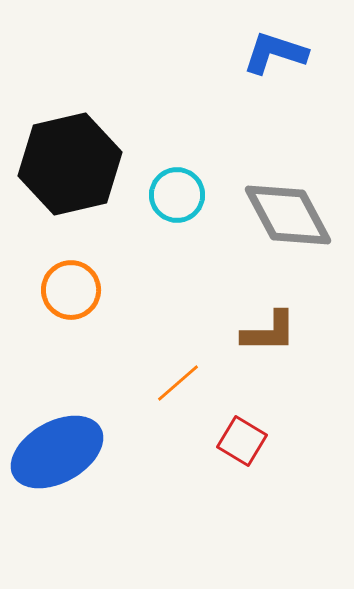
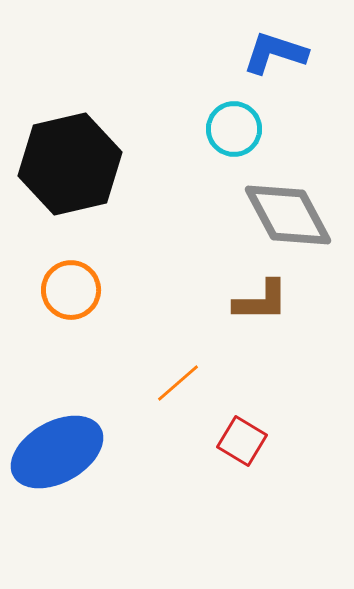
cyan circle: moved 57 px right, 66 px up
brown L-shape: moved 8 px left, 31 px up
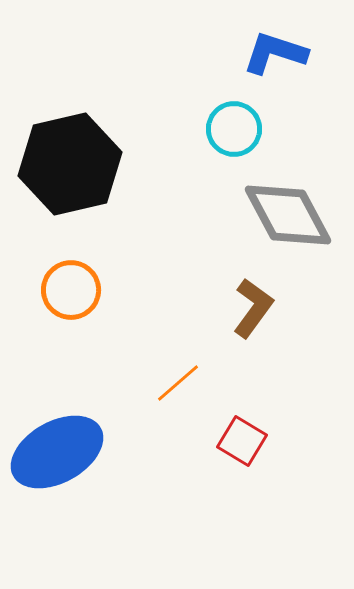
brown L-shape: moved 8 px left, 7 px down; rotated 54 degrees counterclockwise
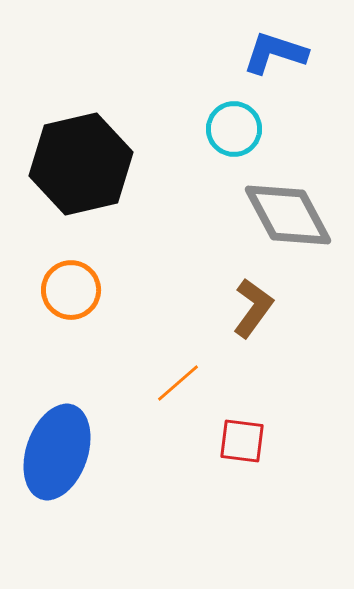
black hexagon: moved 11 px right
red square: rotated 24 degrees counterclockwise
blue ellipse: rotated 42 degrees counterclockwise
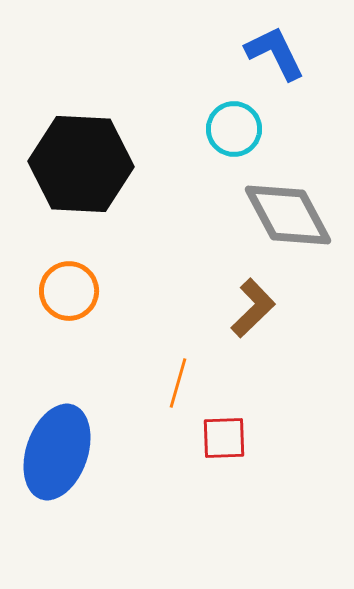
blue L-shape: rotated 46 degrees clockwise
black hexagon: rotated 16 degrees clockwise
orange circle: moved 2 px left, 1 px down
brown L-shape: rotated 10 degrees clockwise
orange line: rotated 33 degrees counterclockwise
red square: moved 18 px left, 3 px up; rotated 9 degrees counterclockwise
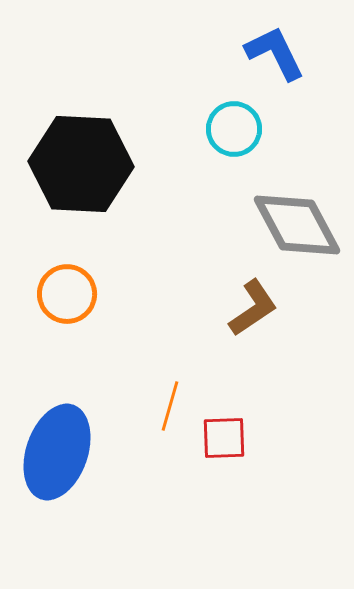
gray diamond: moved 9 px right, 10 px down
orange circle: moved 2 px left, 3 px down
brown L-shape: rotated 10 degrees clockwise
orange line: moved 8 px left, 23 px down
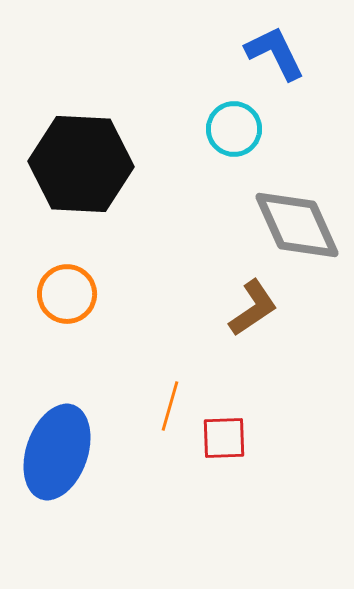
gray diamond: rotated 4 degrees clockwise
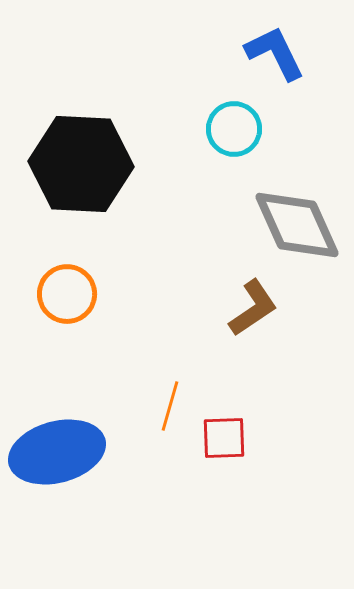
blue ellipse: rotated 56 degrees clockwise
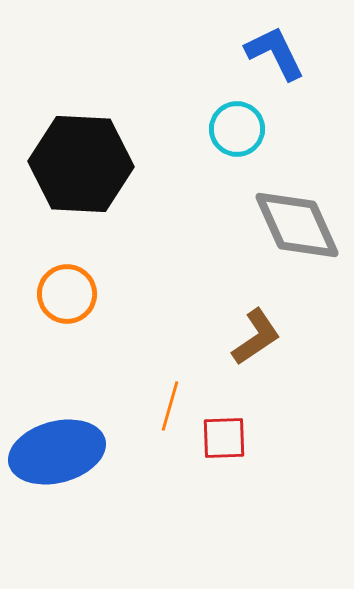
cyan circle: moved 3 px right
brown L-shape: moved 3 px right, 29 px down
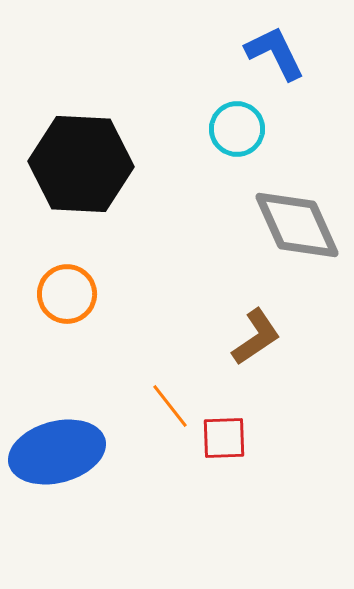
orange line: rotated 54 degrees counterclockwise
